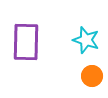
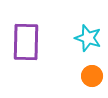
cyan star: moved 2 px right, 2 px up
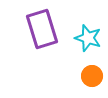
purple rectangle: moved 16 px right, 13 px up; rotated 18 degrees counterclockwise
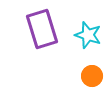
cyan star: moved 3 px up
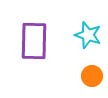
purple rectangle: moved 8 px left, 12 px down; rotated 18 degrees clockwise
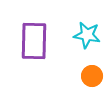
cyan star: moved 1 px left; rotated 8 degrees counterclockwise
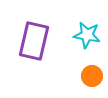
purple rectangle: rotated 12 degrees clockwise
